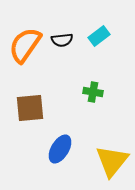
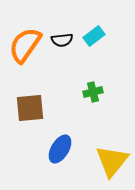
cyan rectangle: moved 5 px left
green cross: rotated 24 degrees counterclockwise
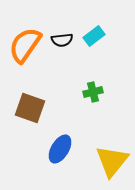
brown square: rotated 24 degrees clockwise
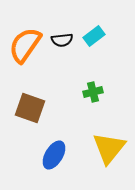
blue ellipse: moved 6 px left, 6 px down
yellow triangle: moved 3 px left, 13 px up
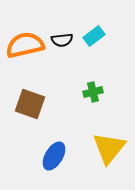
orange semicircle: rotated 42 degrees clockwise
brown square: moved 4 px up
blue ellipse: moved 1 px down
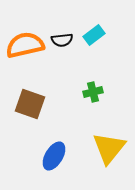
cyan rectangle: moved 1 px up
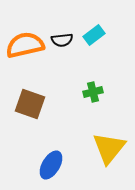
blue ellipse: moved 3 px left, 9 px down
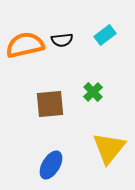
cyan rectangle: moved 11 px right
green cross: rotated 30 degrees counterclockwise
brown square: moved 20 px right; rotated 24 degrees counterclockwise
